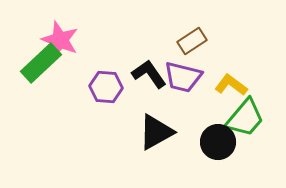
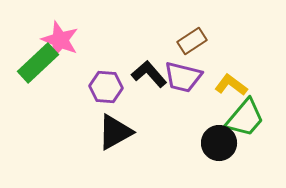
green rectangle: moved 3 px left
black L-shape: rotated 6 degrees counterclockwise
black triangle: moved 41 px left
black circle: moved 1 px right, 1 px down
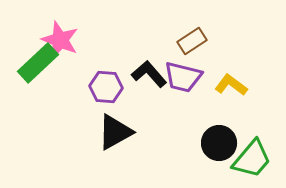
green trapezoid: moved 7 px right, 41 px down
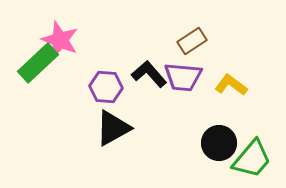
purple trapezoid: rotated 9 degrees counterclockwise
black triangle: moved 2 px left, 4 px up
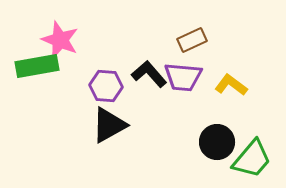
brown rectangle: moved 1 px up; rotated 8 degrees clockwise
green rectangle: moved 1 px left, 3 px down; rotated 33 degrees clockwise
purple hexagon: moved 1 px up
black triangle: moved 4 px left, 3 px up
black circle: moved 2 px left, 1 px up
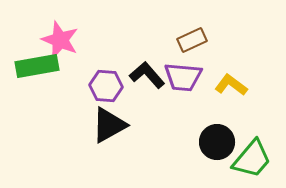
black L-shape: moved 2 px left, 1 px down
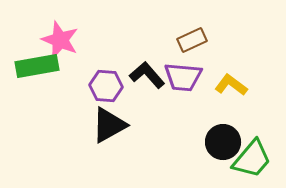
black circle: moved 6 px right
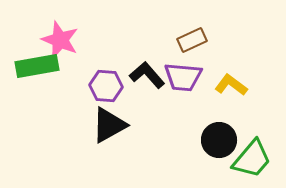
black circle: moved 4 px left, 2 px up
